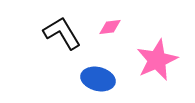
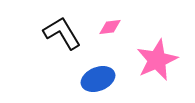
blue ellipse: rotated 36 degrees counterclockwise
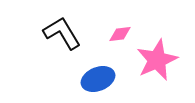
pink diamond: moved 10 px right, 7 px down
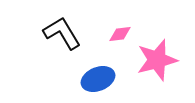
pink star: rotated 9 degrees clockwise
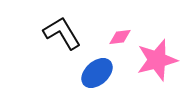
pink diamond: moved 3 px down
blue ellipse: moved 1 px left, 6 px up; rotated 20 degrees counterclockwise
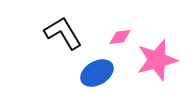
black L-shape: moved 1 px right
blue ellipse: rotated 12 degrees clockwise
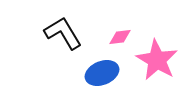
pink star: rotated 27 degrees counterclockwise
blue ellipse: moved 5 px right; rotated 8 degrees clockwise
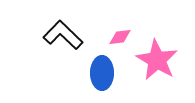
black L-shape: moved 2 px down; rotated 15 degrees counterclockwise
blue ellipse: rotated 68 degrees counterclockwise
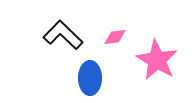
pink diamond: moved 5 px left
blue ellipse: moved 12 px left, 5 px down
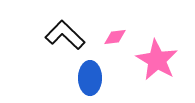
black L-shape: moved 2 px right
